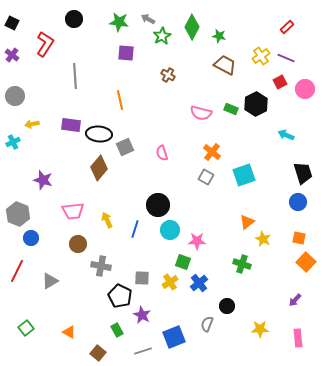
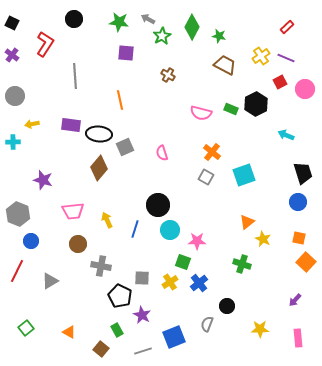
cyan cross at (13, 142): rotated 24 degrees clockwise
blue circle at (31, 238): moved 3 px down
brown square at (98, 353): moved 3 px right, 4 px up
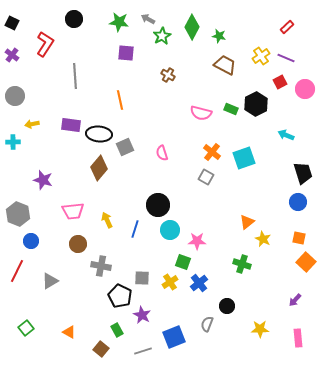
cyan square at (244, 175): moved 17 px up
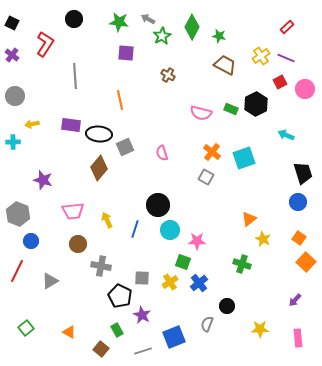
orange triangle at (247, 222): moved 2 px right, 3 px up
orange square at (299, 238): rotated 24 degrees clockwise
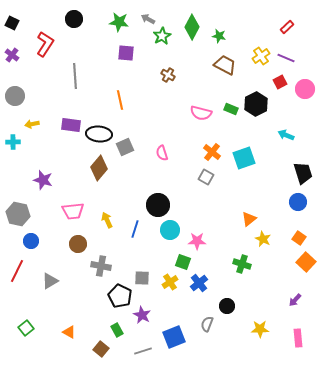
gray hexagon at (18, 214): rotated 10 degrees counterclockwise
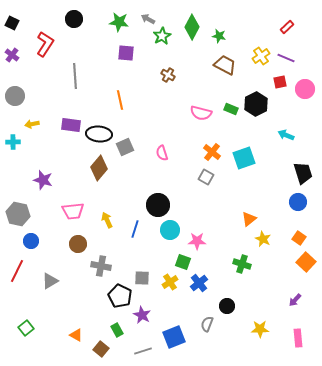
red square at (280, 82): rotated 16 degrees clockwise
orange triangle at (69, 332): moved 7 px right, 3 px down
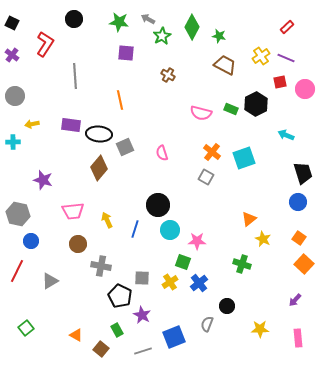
orange square at (306, 262): moved 2 px left, 2 px down
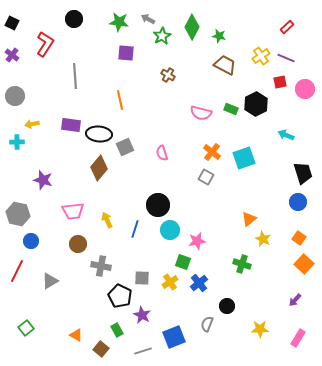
cyan cross at (13, 142): moved 4 px right
pink star at (197, 241): rotated 12 degrees counterclockwise
pink rectangle at (298, 338): rotated 36 degrees clockwise
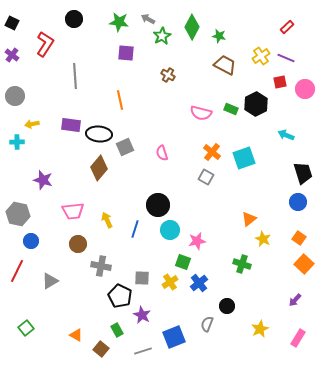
yellow star at (260, 329): rotated 24 degrees counterclockwise
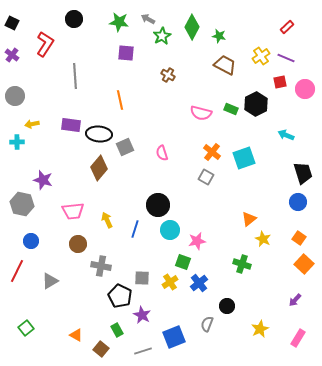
gray hexagon at (18, 214): moved 4 px right, 10 px up
